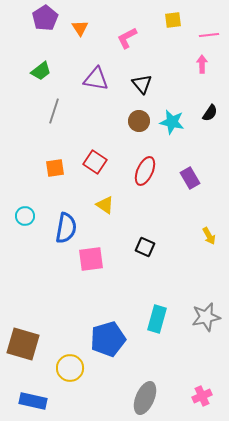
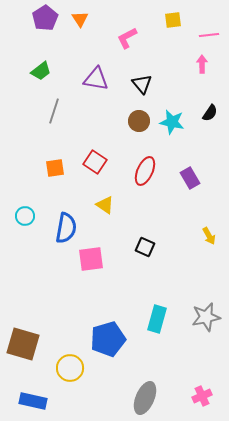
orange triangle: moved 9 px up
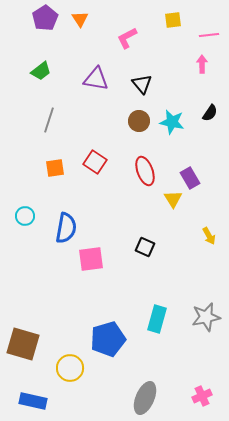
gray line: moved 5 px left, 9 px down
red ellipse: rotated 44 degrees counterclockwise
yellow triangle: moved 68 px right, 6 px up; rotated 24 degrees clockwise
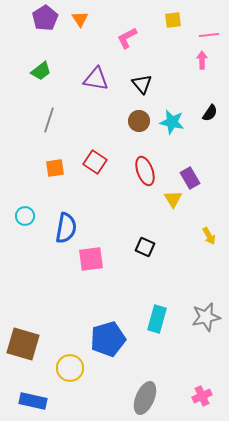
pink arrow: moved 4 px up
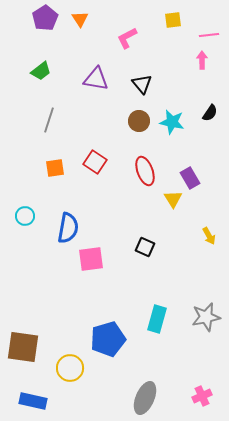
blue semicircle: moved 2 px right
brown square: moved 3 px down; rotated 8 degrees counterclockwise
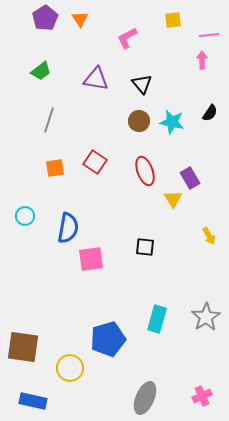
black square: rotated 18 degrees counterclockwise
gray star: rotated 20 degrees counterclockwise
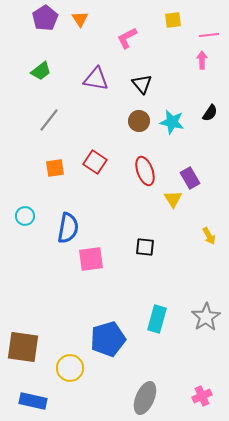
gray line: rotated 20 degrees clockwise
